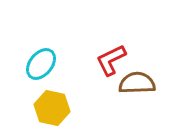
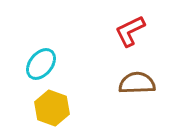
red L-shape: moved 19 px right, 29 px up
yellow hexagon: rotated 8 degrees clockwise
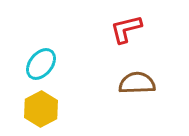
red L-shape: moved 4 px left, 2 px up; rotated 12 degrees clockwise
yellow hexagon: moved 11 px left, 1 px down; rotated 12 degrees clockwise
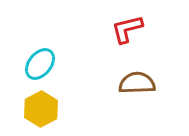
red L-shape: moved 1 px right
cyan ellipse: moved 1 px left
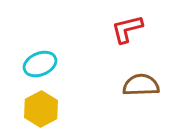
cyan ellipse: rotated 28 degrees clockwise
brown semicircle: moved 4 px right, 2 px down
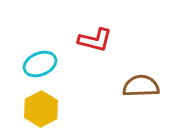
red L-shape: moved 32 px left, 11 px down; rotated 152 degrees counterclockwise
brown semicircle: moved 1 px down
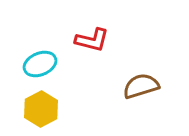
red L-shape: moved 3 px left
brown semicircle: rotated 15 degrees counterclockwise
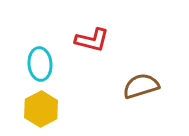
cyan ellipse: rotated 72 degrees counterclockwise
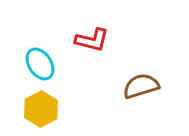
cyan ellipse: rotated 28 degrees counterclockwise
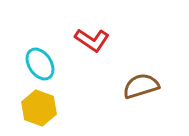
red L-shape: rotated 20 degrees clockwise
yellow hexagon: moved 2 px left, 1 px up; rotated 12 degrees counterclockwise
